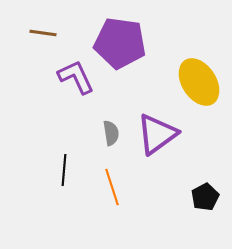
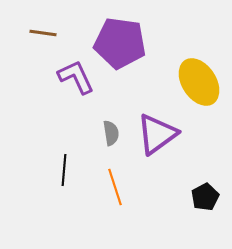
orange line: moved 3 px right
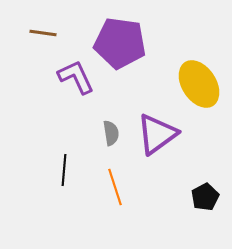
yellow ellipse: moved 2 px down
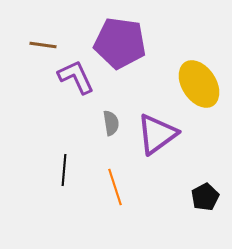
brown line: moved 12 px down
gray semicircle: moved 10 px up
